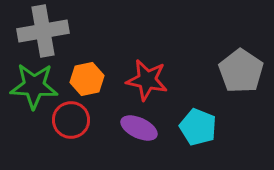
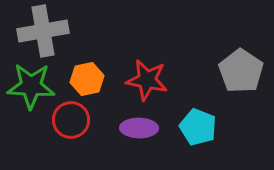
green star: moved 3 px left
purple ellipse: rotated 24 degrees counterclockwise
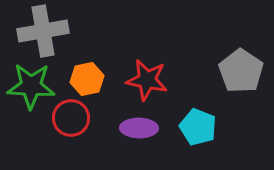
red circle: moved 2 px up
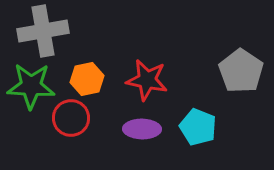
purple ellipse: moved 3 px right, 1 px down
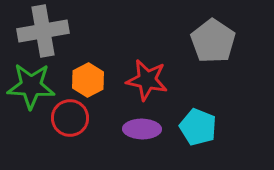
gray pentagon: moved 28 px left, 30 px up
orange hexagon: moved 1 px right, 1 px down; rotated 16 degrees counterclockwise
red circle: moved 1 px left
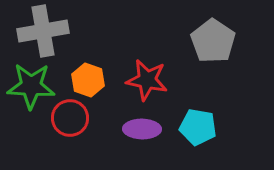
orange hexagon: rotated 12 degrees counterclockwise
cyan pentagon: rotated 12 degrees counterclockwise
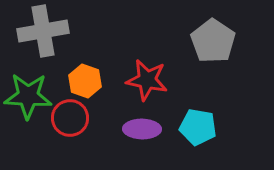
orange hexagon: moved 3 px left, 1 px down
green star: moved 3 px left, 10 px down
